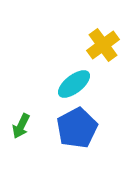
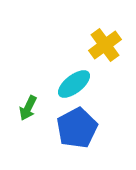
yellow cross: moved 2 px right
green arrow: moved 7 px right, 18 px up
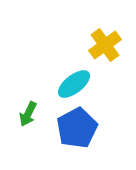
green arrow: moved 6 px down
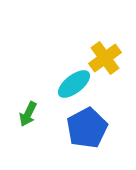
yellow cross: moved 13 px down
blue pentagon: moved 10 px right
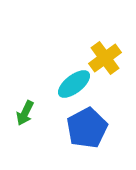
green arrow: moved 3 px left, 1 px up
